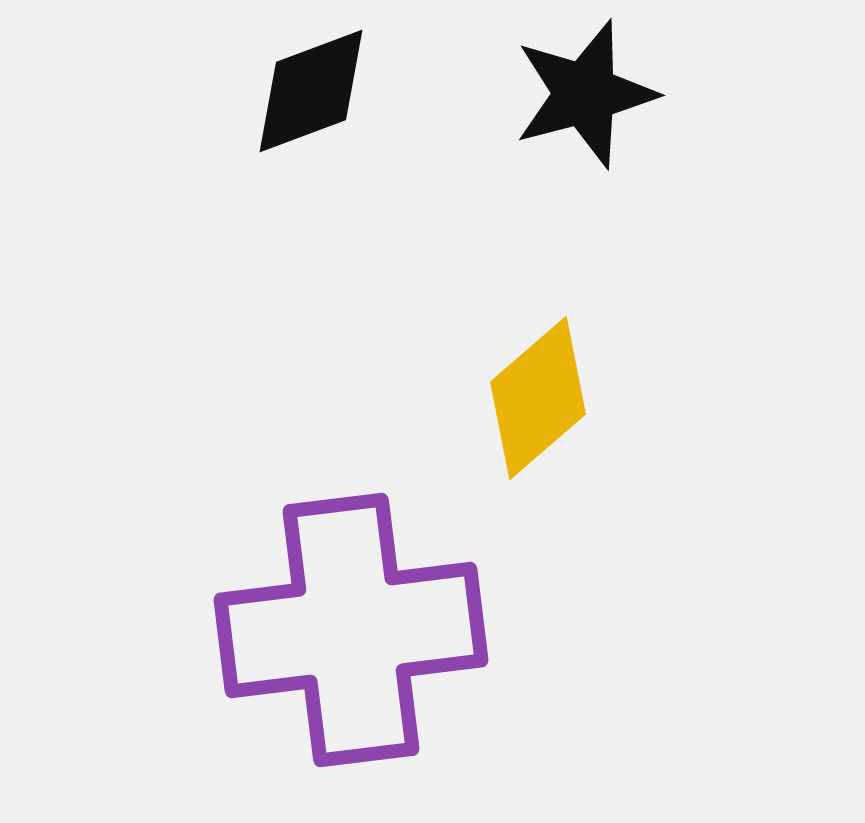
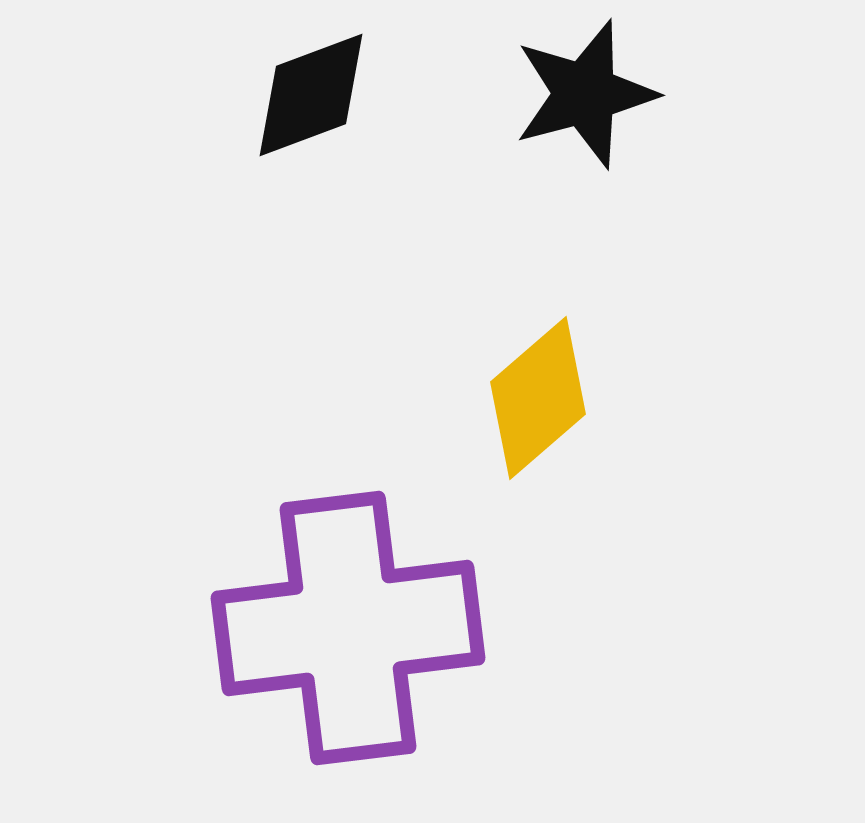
black diamond: moved 4 px down
purple cross: moved 3 px left, 2 px up
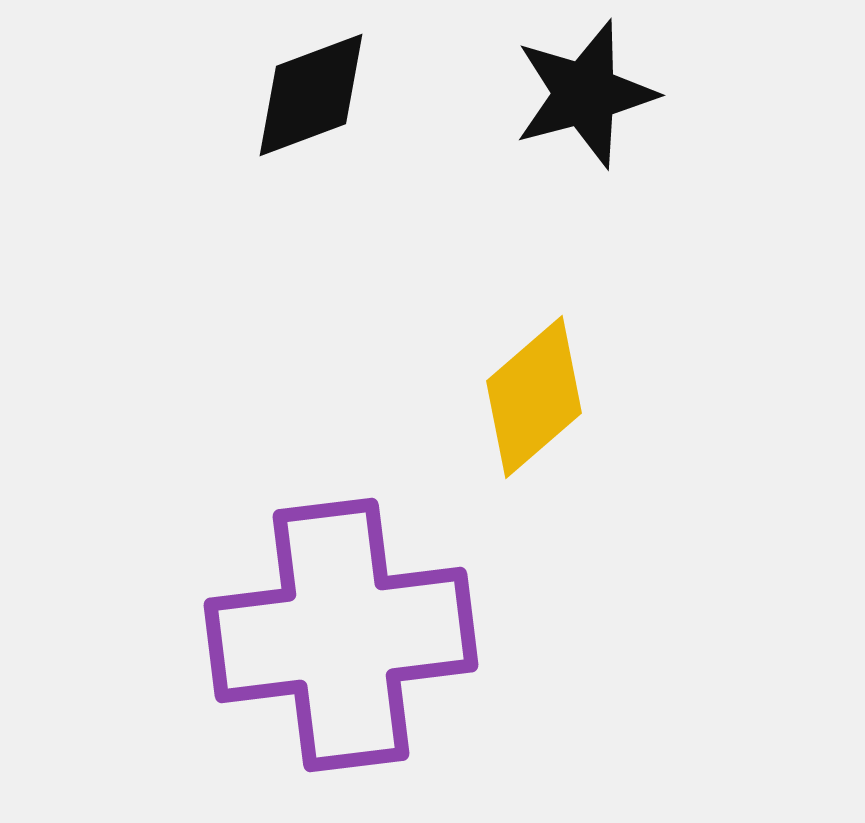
yellow diamond: moved 4 px left, 1 px up
purple cross: moved 7 px left, 7 px down
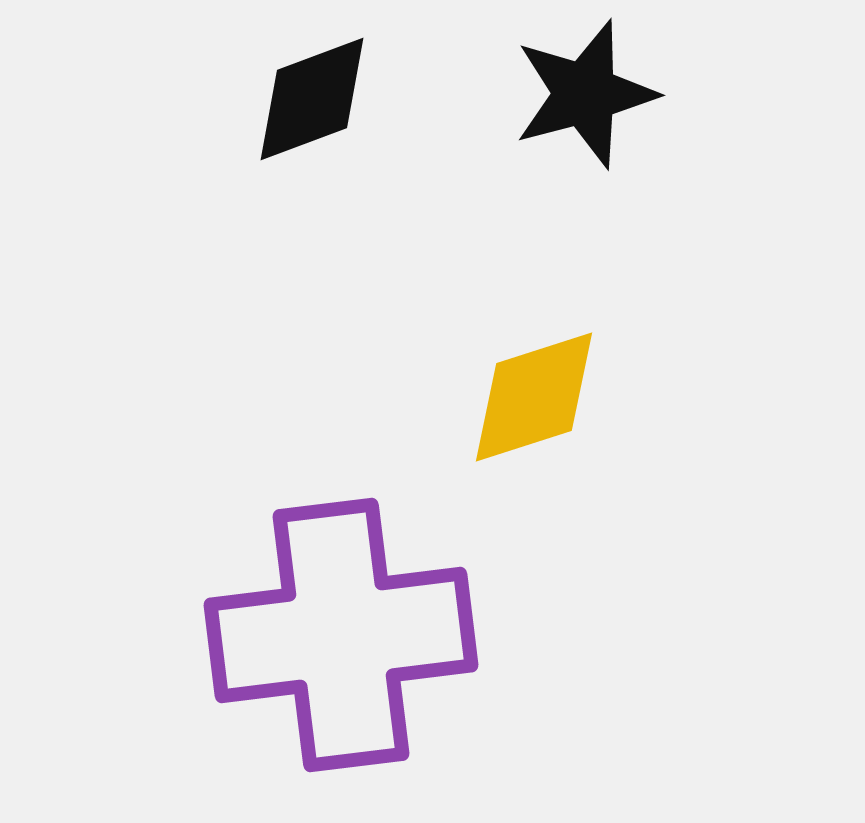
black diamond: moved 1 px right, 4 px down
yellow diamond: rotated 23 degrees clockwise
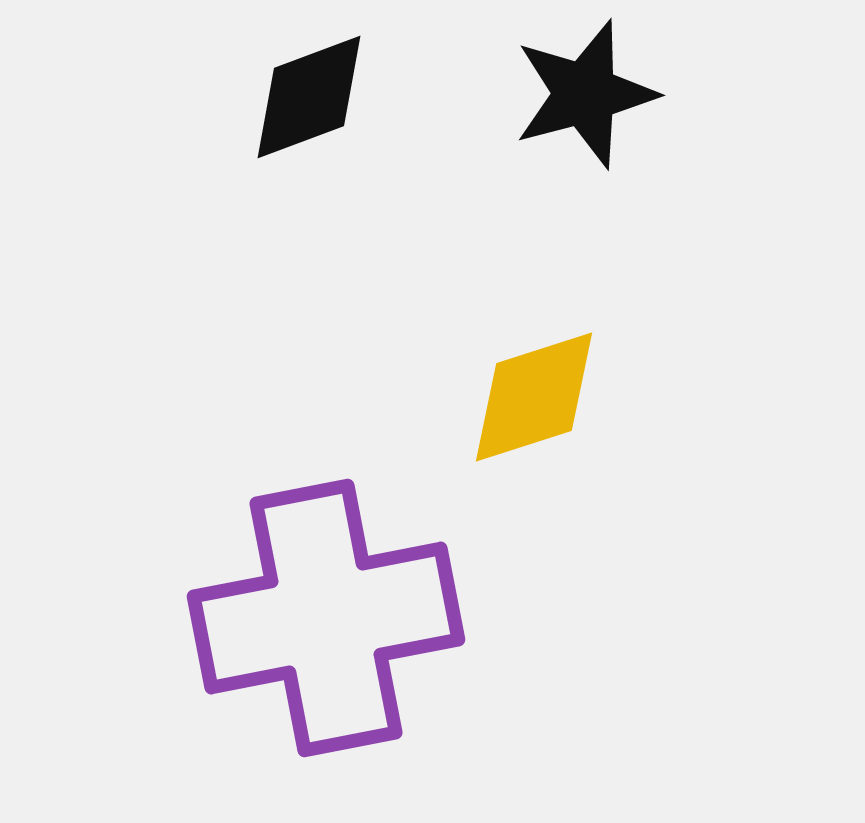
black diamond: moved 3 px left, 2 px up
purple cross: moved 15 px left, 17 px up; rotated 4 degrees counterclockwise
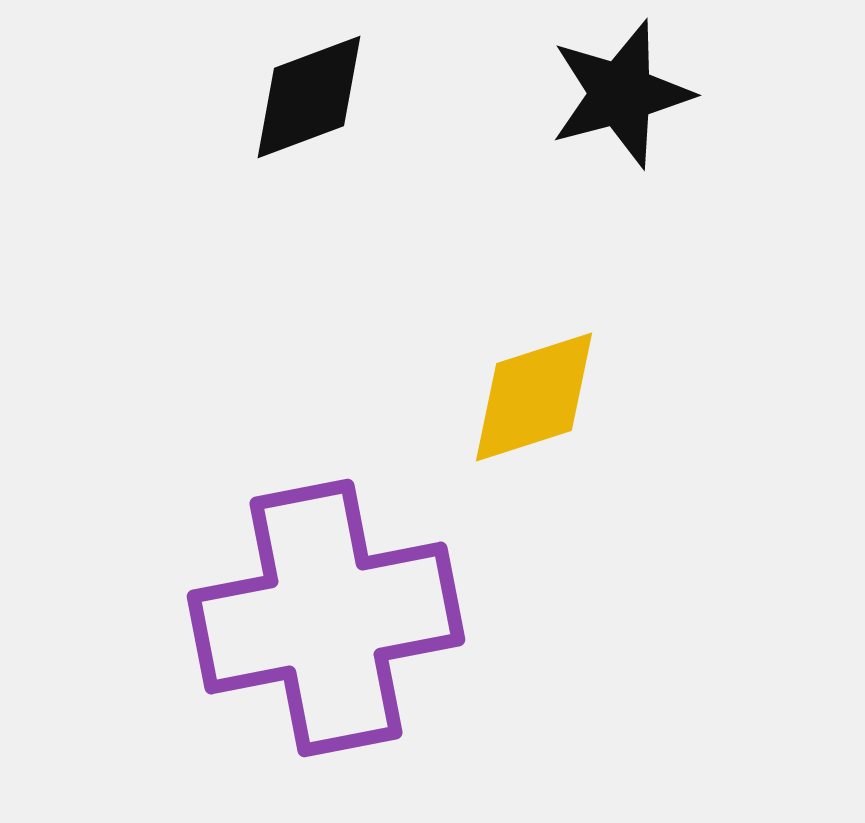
black star: moved 36 px right
